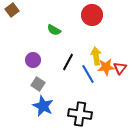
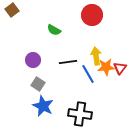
black line: rotated 54 degrees clockwise
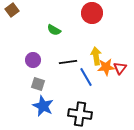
red circle: moved 2 px up
blue line: moved 2 px left, 3 px down
gray square: rotated 16 degrees counterclockwise
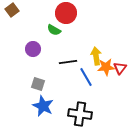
red circle: moved 26 px left
purple circle: moved 11 px up
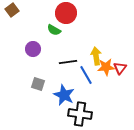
blue line: moved 2 px up
blue star: moved 21 px right, 11 px up
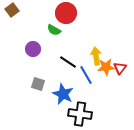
black line: rotated 42 degrees clockwise
blue star: moved 1 px left, 1 px up
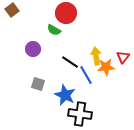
black line: moved 2 px right
red triangle: moved 3 px right, 11 px up
blue star: moved 2 px right, 1 px down
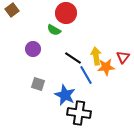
black line: moved 3 px right, 4 px up
black cross: moved 1 px left, 1 px up
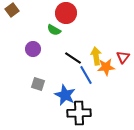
black cross: rotated 10 degrees counterclockwise
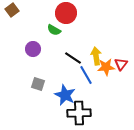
red triangle: moved 2 px left, 7 px down
